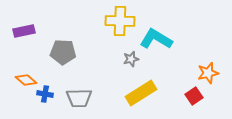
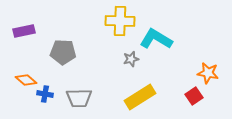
orange star: rotated 25 degrees clockwise
yellow rectangle: moved 1 px left, 4 px down
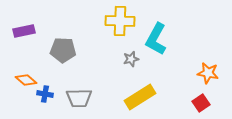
cyan L-shape: rotated 92 degrees counterclockwise
gray pentagon: moved 2 px up
red square: moved 7 px right, 7 px down
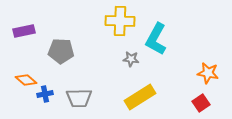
gray pentagon: moved 2 px left, 1 px down
gray star: rotated 21 degrees clockwise
blue cross: rotated 21 degrees counterclockwise
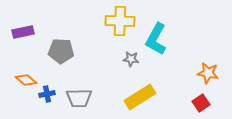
purple rectangle: moved 1 px left, 1 px down
blue cross: moved 2 px right
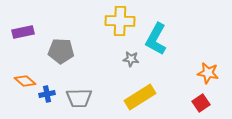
orange diamond: moved 1 px left, 1 px down
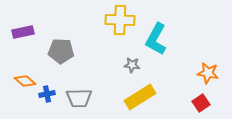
yellow cross: moved 1 px up
gray star: moved 1 px right, 6 px down
